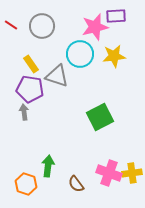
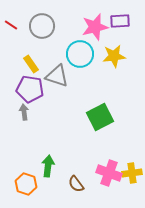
purple rectangle: moved 4 px right, 5 px down
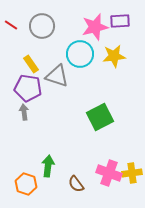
purple pentagon: moved 2 px left, 1 px up
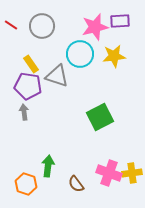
purple pentagon: moved 2 px up
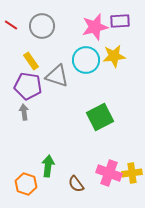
cyan circle: moved 6 px right, 6 px down
yellow rectangle: moved 3 px up
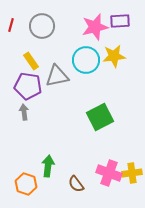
red line: rotated 72 degrees clockwise
gray triangle: rotated 30 degrees counterclockwise
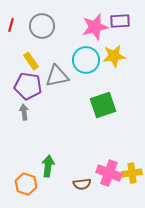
green square: moved 3 px right, 12 px up; rotated 8 degrees clockwise
brown semicircle: moved 6 px right; rotated 60 degrees counterclockwise
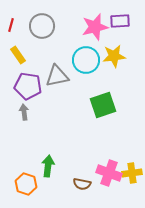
yellow rectangle: moved 13 px left, 6 px up
brown semicircle: rotated 18 degrees clockwise
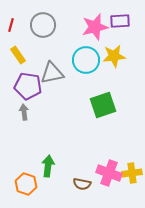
gray circle: moved 1 px right, 1 px up
gray triangle: moved 5 px left, 3 px up
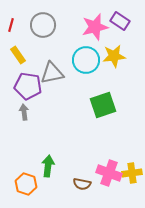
purple rectangle: rotated 36 degrees clockwise
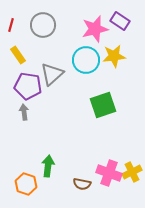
pink star: moved 2 px down
gray triangle: moved 1 px down; rotated 30 degrees counterclockwise
yellow cross: moved 1 px up; rotated 18 degrees counterclockwise
